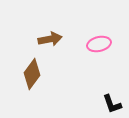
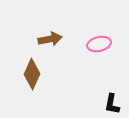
brown diamond: rotated 12 degrees counterclockwise
black L-shape: rotated 30 degrees clockwise
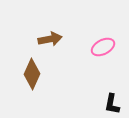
pink ellipse: moved 4 px right, 3 px down; rotated 15 degrees counterclockwise
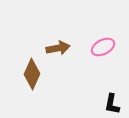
brown arrow: moved 8 px right, 9 px down
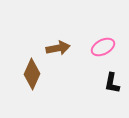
black L-shape: moved 21 px up
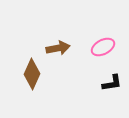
black L-shape: rotated 110 degrees counterclockwise
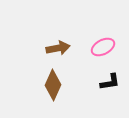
brown diamond: moved 21 px right, 11 px down
black L-shape: moved 2 px left, 1 px up
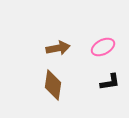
brown diamond: rotated 16 degrees counterclockwise
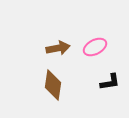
pink ellipse: moved 8 px left
